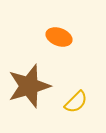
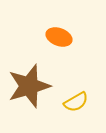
yellow semicircle: rotated 15 degrees clockwise
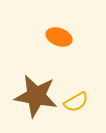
brown star: moved 7 px right, 10 px down; rotated 27 degrees clockwise
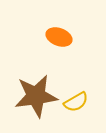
brown star: rotated 18 degrees counterclockwise
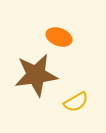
brown star: moved 21 px up
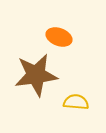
yellow semicircle: rotated 145 degrees counterclockwise
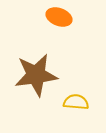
orange ellipse: moved 20 px up
